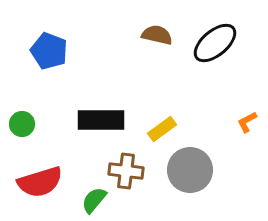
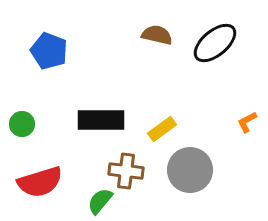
green semicircle: moved 6 px right, 1 px down
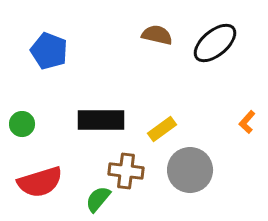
orange L-shape: rotated 20 degrees counterclockwise
green semicircle: moved 2 px left, 2 px up
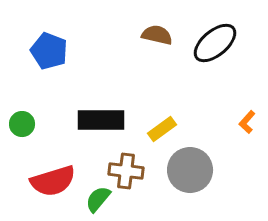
red semicircle: moved 13 px right, 1 px up
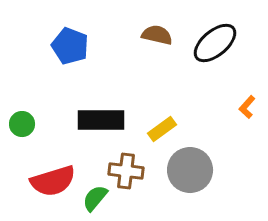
blue pentagon: moved 21 px right, 5 px up
orange L-shape: moved 15 px up
green semicircle: moved 3 px left, 1 px up
